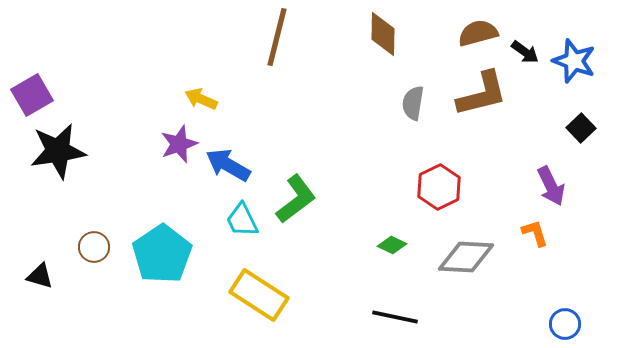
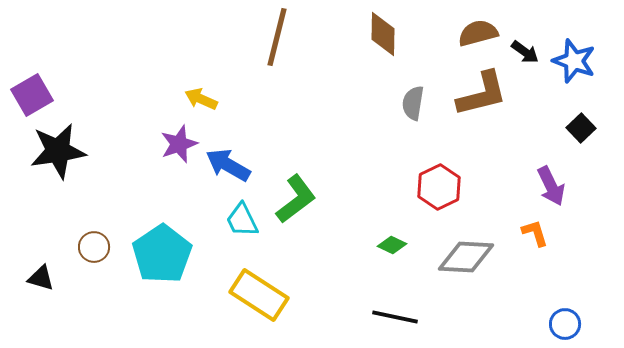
black triangle: moved 1 px right, 2 px down
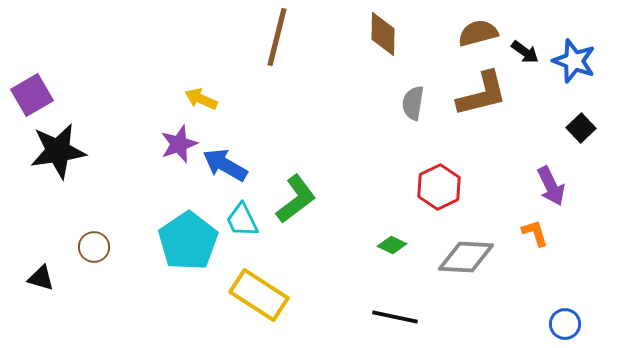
blue arrow: moved 3 px left
cyan pentagon: moved 26 px right, 13 px up
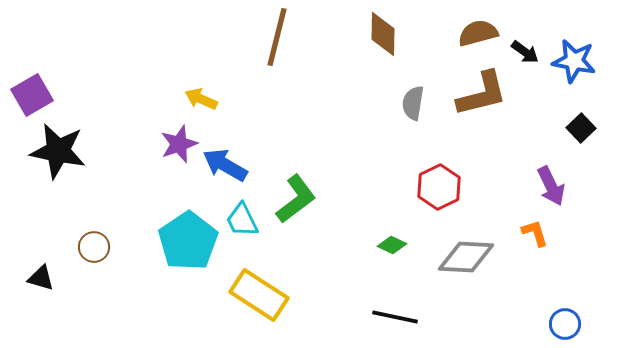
blue star: rotated 9 degrees counterclockwise
black star: rotated 20 degrees clockwise
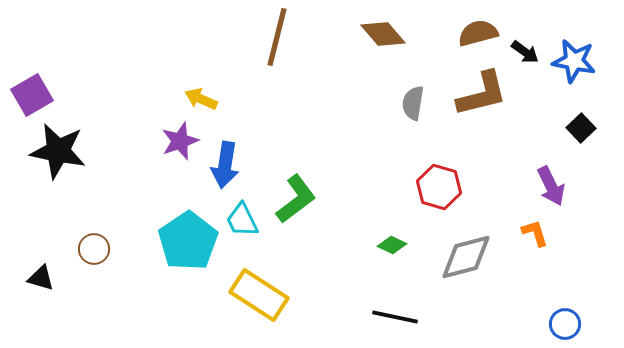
brown diamond: rotated 42 degrees counterclockwise
purple star: moved 1 px right, 3 px up
blue arrow: rotated 111 degrees counterclockwise
red hexagon: rotated 18 degrees counterclockwise
brown circle: moved 2 px down
gray diamond: rotated 18 degrees counterclockwise
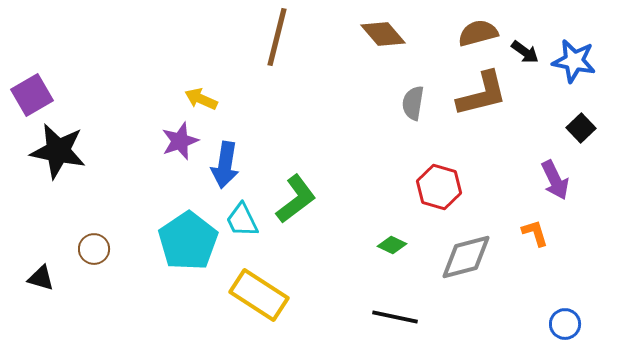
purple arrow: moved 4 px right, 6 px up
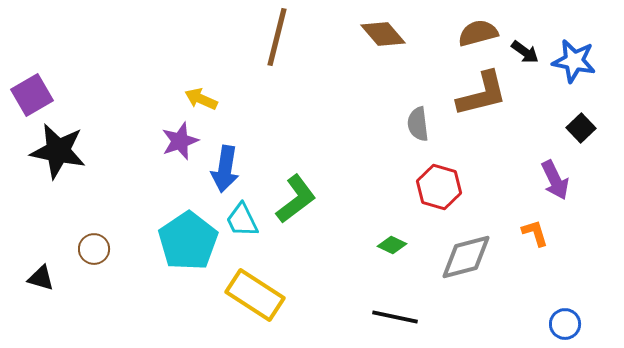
gray semicircle: moved 5 px right, 21 px down; rotated 16 degrees counterclockwise
blue arrow: moved 4 px down
yellow rectangle: moved 4 px left
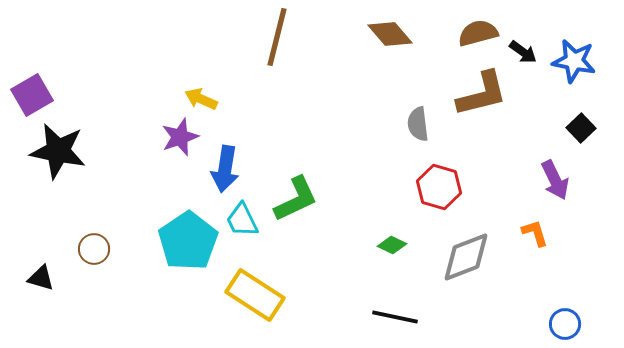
brown diamond: moved 7 px right
black arrow: moved 2 px left
purple star: moved 4 px up
green L-shape: rotated 12 degrees clockwise
gray diamond: rotated 6 degrees counterclockwise
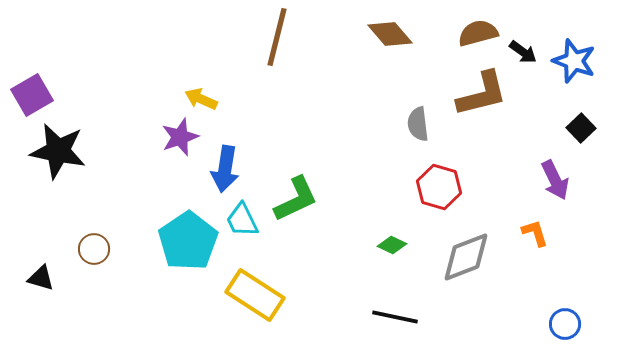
blue star: rotated 9 degrees clockwise
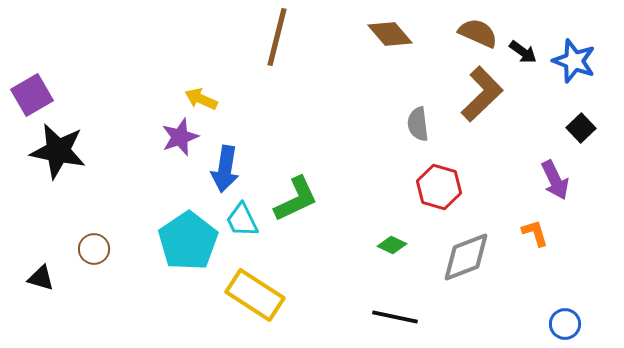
brown semicircle: rotated 39 degrees clockwise
brown L-shape: rotated 30 degrees counterclockwise
